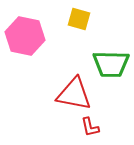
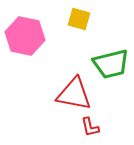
green trapezoid: rotated 15 degrees counterclockwise
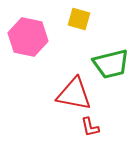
pink hexagon: moved 3 px right, 1 px down
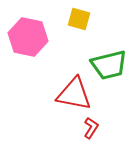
green trapezoid: moved 2 px left, 1 px down
red L-shape: moved 1 px right, 1 px down; rotated 135 degrees counterclockwise
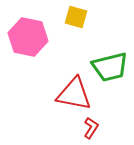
yellow square: moved 3 px left, 2 px up
green trapezoid: moved 1 px right, 2 px down
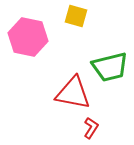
yellow square: moved 1 px up
red triangle: moved 1 px left, 1 px up
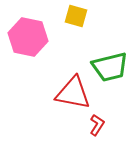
red L-shape: moved 6 px right, 3 px up
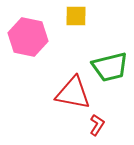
yellow square: rotated 15 degrees counterclockwise
